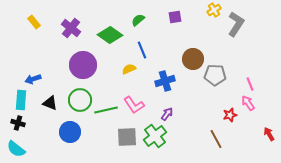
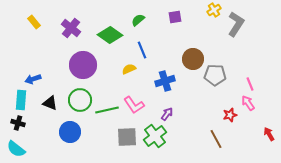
green line: moved 1 px right
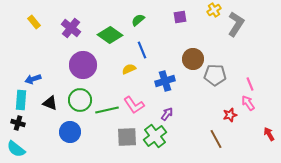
purple square: moved 5 px right
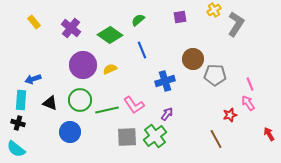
yellow semicircle: moved 19 px left
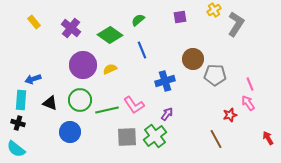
red arrow: moved 1 px left, 4 px down
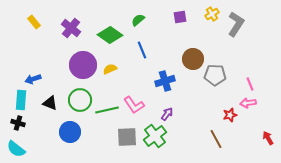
yellow cross: moved 2 px left, 4 px down
pink arrow: rotated 63 degrees counterclockwise
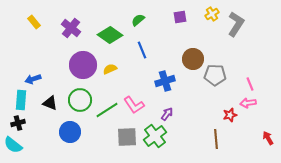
green line: rotated 20 degrees counterclockwise
black cross: rotated 32 degrees counterclockwise
brown line: rotated 24 degrees clockwise
cyan semicircle: moved 3 px left, 4 px up
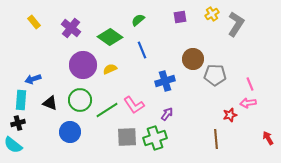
green diamond: moved 2 px down
green cross: moved 2 px down; rotated 20 degrees clockwise
